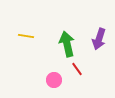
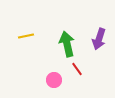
yellow line: rotated 21 degrees counterclockwise
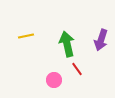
purple arrow: moved 2 px right, 1 px down
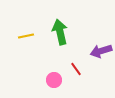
purple arrow: moved 11 px down; rotated 55 degrees clockwise
green arrow: moved 7 px left, 12 px up
red line: moved 1 px left
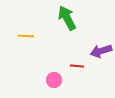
green arrow: moved 7 px right, 14 px up; rotated 15 degrees counterclockwise
yellow line: rotated 14 degrees clockwise
red line: moved 1 px right, 3 px up; rotated 48 degrees counterclockwise
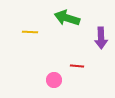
green arrow: rotated 45 degrees counterclockwise
yellow line: moved 4 px right, 4 px up
purple arrow: moved 13 px up; rotated 75 degrees counterclockwise
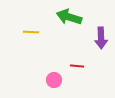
green arrow: moved 2 px right, 1 px up
yellow line: moved 1 px right
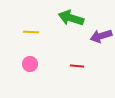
green arrow: moved 2 px right, 1 px down
purple arrow: moved 2 px up; rotated 75 degrees clockwise
pink circle: moved 24 px left, 16 px up
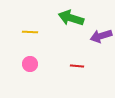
yellow line: moved 1 px left
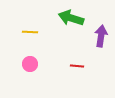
purple arrow: rotated 115 degrees clockwise
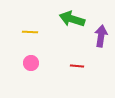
green arrow: moved 1 px right, 1 px down
pink circle: moved 1 px right, 1 px up
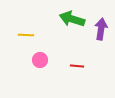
yellow line: moved 4 px left, 3 px down
purple arrow: moved 7 px up
pink circle: moved 9 px right, 3 px up
